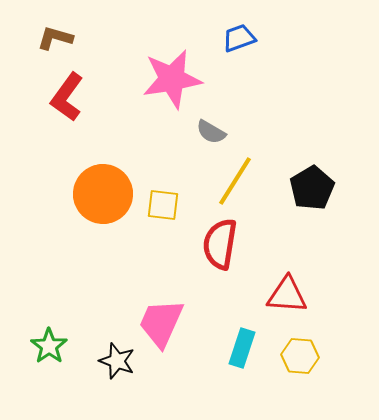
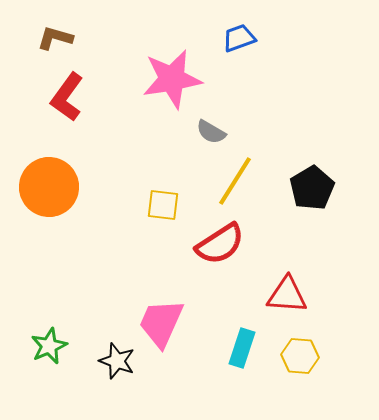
orange circle: moved 54 px left, 7 px up
red semicircle: rotated 132 degrees counterclockwise
green star: rotated 12 degrees clockwise
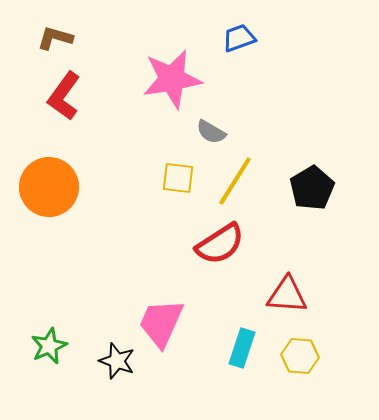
red L-shape: moved 3 px left, 1 px up
yellow square: moved 15 px right, 27 px up
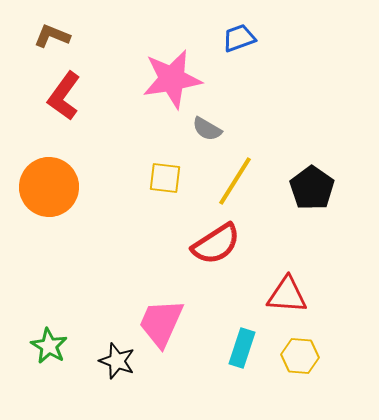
brown L-shape: moved 3 px left, 2 px up; rotated 6 degrees clockwise
gray semicircle: moved 4 px left, 3 px up
yellow square: moved 13 px left
black pentagon: rotated 6 degrees counterclockwise
red semicircle: moved 4 px left
green star: rotated 18 degrees counterclockwise
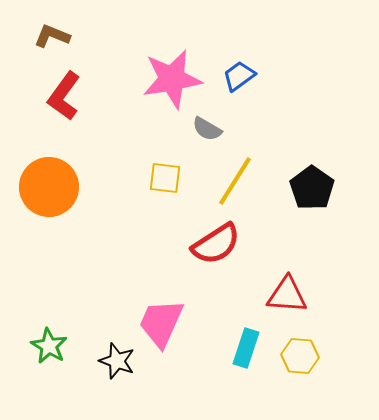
blue trapezoid: moved 38 px down; rotated 16 degrees counterclockwise
cyan rectangle: moved 4 px right
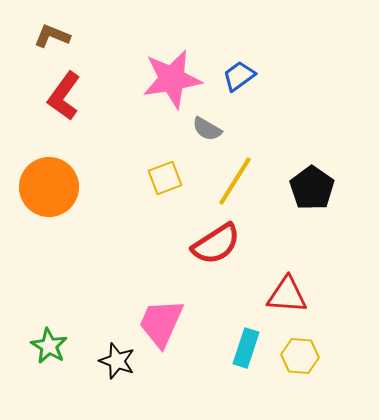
yellow square: rotated 28 degrees counterclockwise
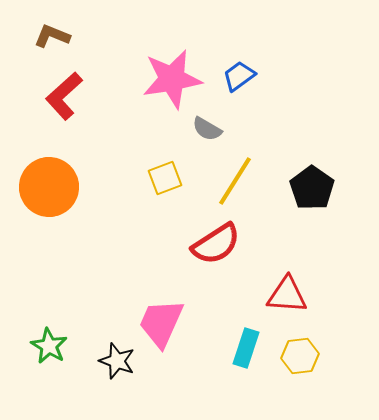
red L-shape: rotated 12 degrees clockwise
yellow hexagon: rotated 12 degrees counterclockwise
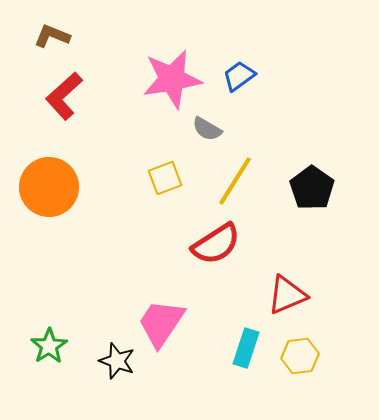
red triangle: rotated 27 degrees counterclockwise
pink trapezoid: rotated 10 degrees clockwise
green star: rotated 9 degrees clockwise
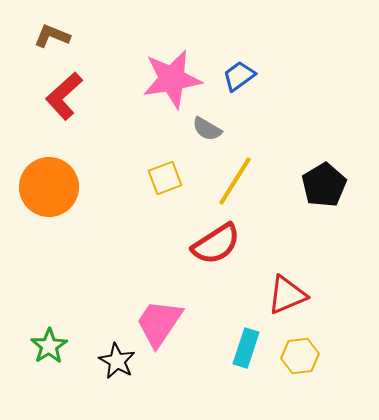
black pentagon: moved 12 px right, 3 px up; rotated 6 degrees clockwise
pink trapezoid: moved 2 px left
black star: rotated 9 degrees clockwise
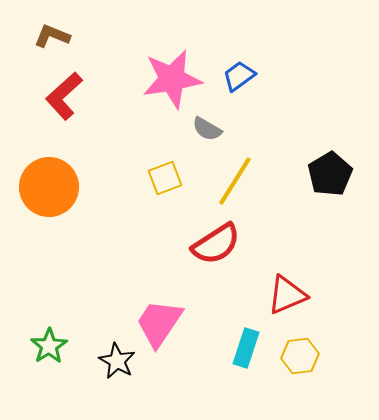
black pentagon: moved 6 px right, 11 px up
